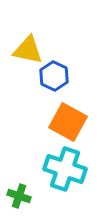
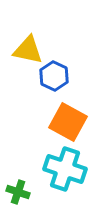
green cross: moved 1 px left, 4 px up
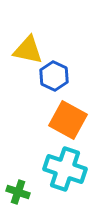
orange square: moved 2 px up
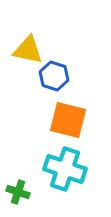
blue hexagon: rotated 8 degrees counterclockwise
orange square: rotated 15 degrees counterclockwise
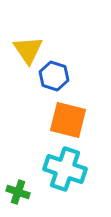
yellow triangle: rotated 44 degrees clockwise
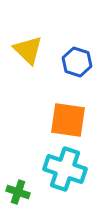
yellow triangle: rotated 12 degrees counterclockwise
blue hexagon: moved 23 px right, 14 px up
orange square: rotated 6 degrees counterclockwise
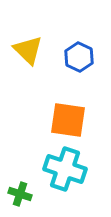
blue hexagon: moved 2 px right, 5 px up; rotated 8 degrees clockwise
green cross: moved 2 px right, 2 px down
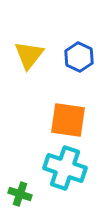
yellow triangle: moved 1 px right, 5 px down; rotated 24 degrees clockwise
cyan cross: moved 1 px up
